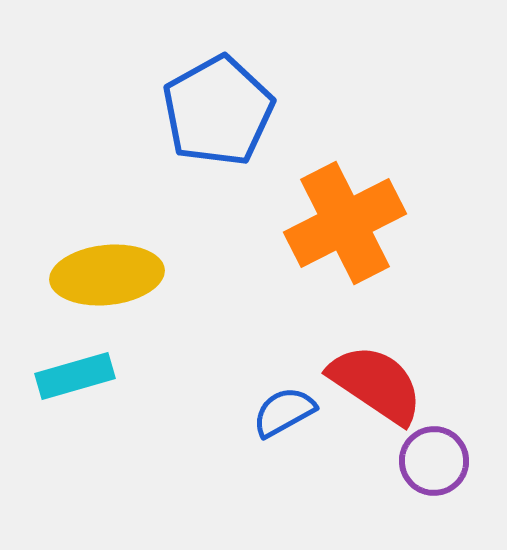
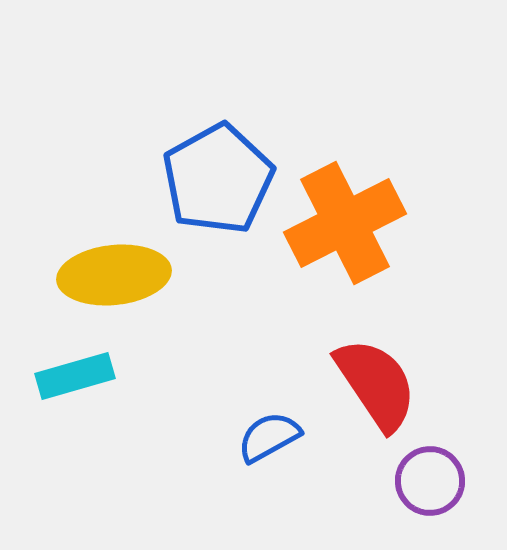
blue pentagon: moved 68 px down
yellow ellipse: moved 7 px right
red semicircle: rotated 22 degrees clockwise
blue semicircle: moved 15 px left, 25 px down
purple circle: moved 4 px left, 20 px down
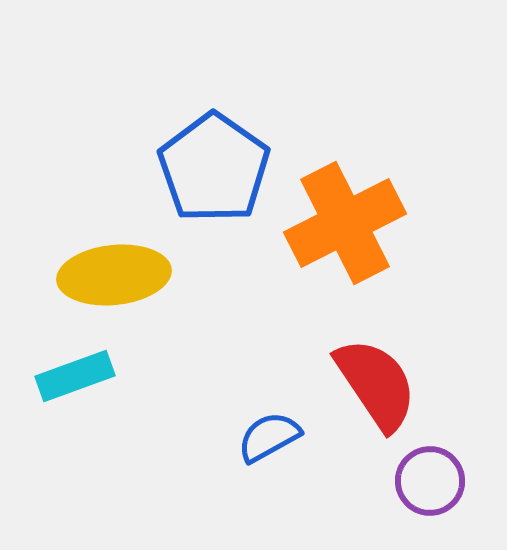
blue pentagon: moved 4 px left, 11 px up; rotated 8 degrees counterclockwise
cyan rectangle: rotated 4 degrees counterclockwise
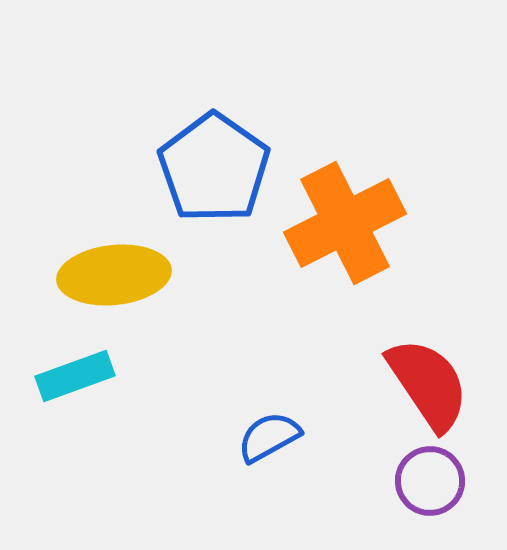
red semicircle: moved 52 px right
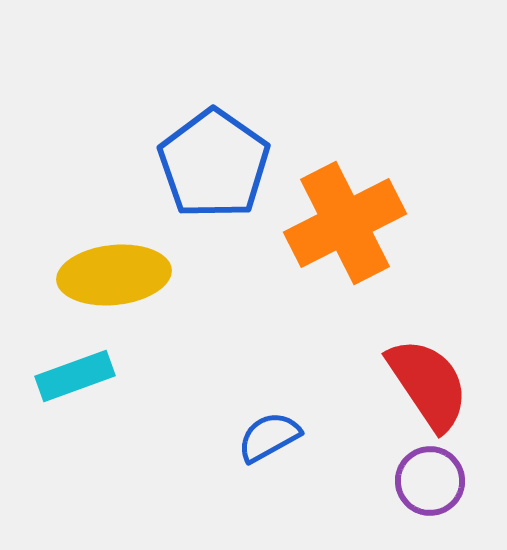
blue pentagon: moved 4 px up
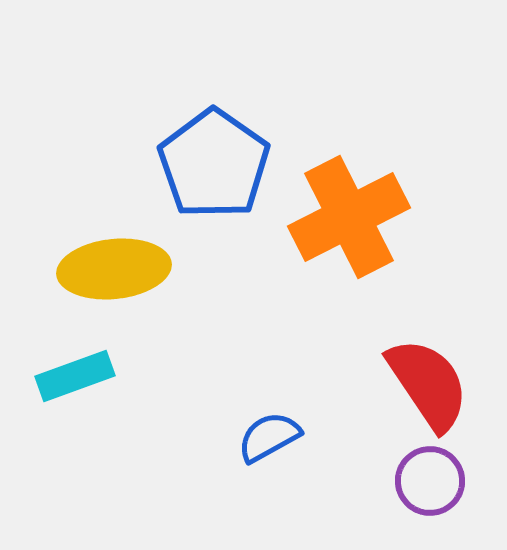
orange cross: moved 4 px right, 6 px up
yellow ellipse: moved 6 px up
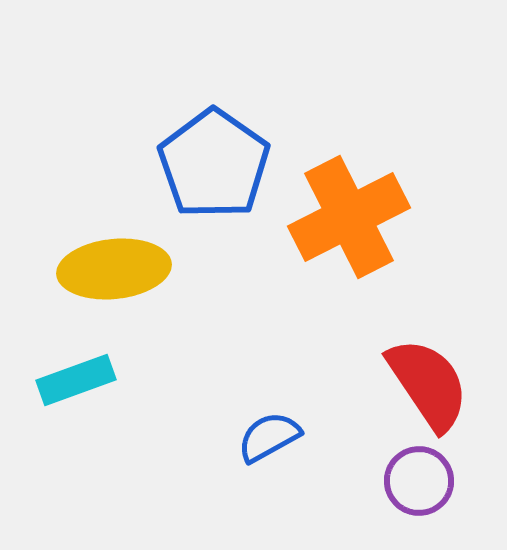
cyan rectangle: moved 1 px right, 4 px down
purple circle: moved 11 px left
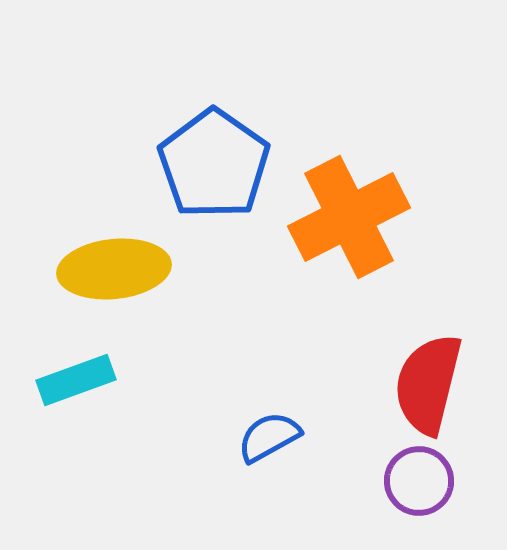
red semicircle: rotated 132 degrees counterclockwise
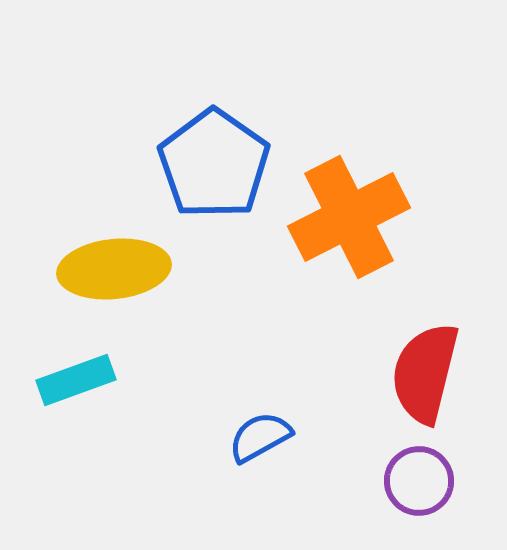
red semicircle: moved 3 px left, 11 px up
blue semicircle: moved 9 px left
